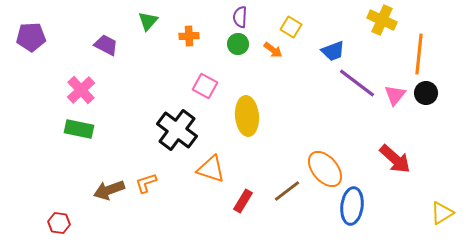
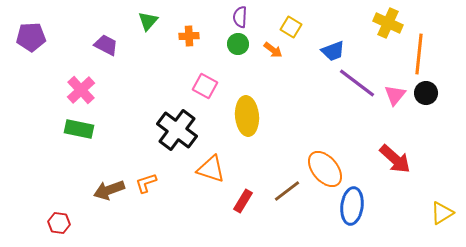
yellow cross: moved 6 px right, 3 px down
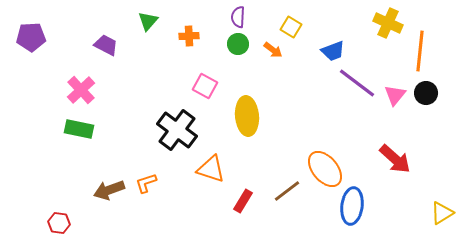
purple semicircle: moved 2 px left
orange line: moved 1 px right, 3 px up
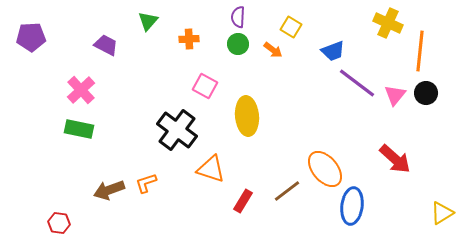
orange cross: moved 3 px down
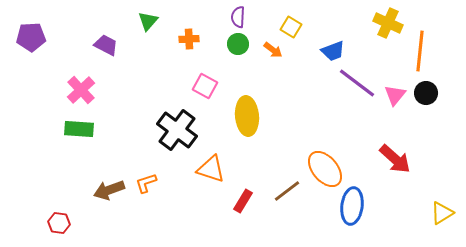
green rectangle: rotated 8 degrees counterclockwise
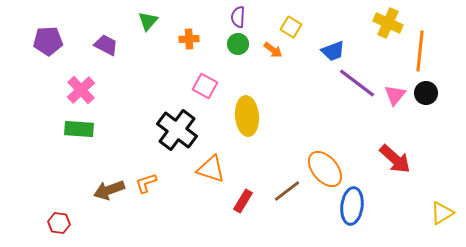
purple pentagon: moved 17 px right, 4 px down
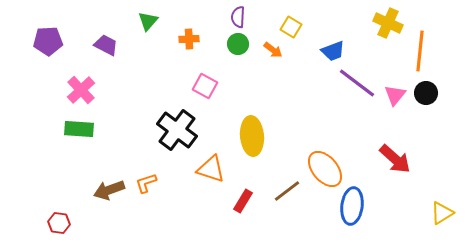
yellow ellipse: moved 5 px right, 20 px down
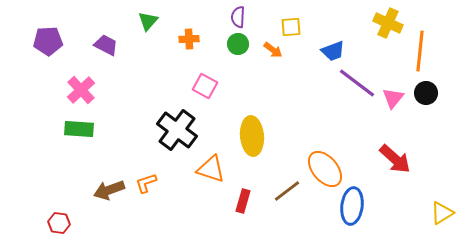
yellow square: rotated 35 degrees counterclockwise
pink triangle: moved 2 px left, 3 px down
red rectangle: rotated 15 degrees counterclockwise
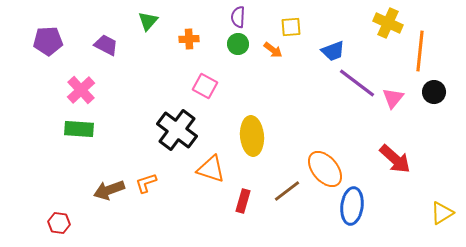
black circle: moved 8 px right, 1 px up
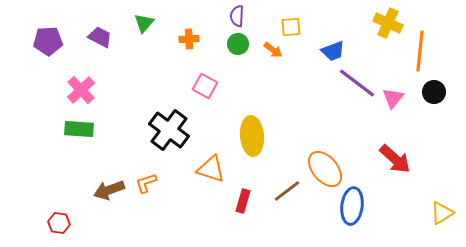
purple semicircle: moved 1 px left, 1 px up
green triangle: moved 4 px left, 2 px down
purple trapezoid: moved 6 px left, 8 px up
black cross: moved 8 px left
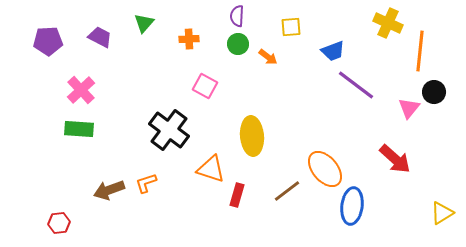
orange arrow: moved 5 px left, 7 px down
purple line: moved 1 px left, 2 px down
pink triangle: moved 16 px right, 10 px down
red rectangle: moved 6 px left, 6 px up
red hexagon: rotated 15 degrees counterclockwise
